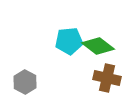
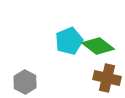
cyan pentagon: rotated 16 degrees counterclockwise
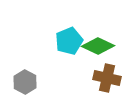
green diamond: rotated 12 degrees counterclockwise
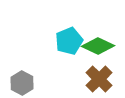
brown cross: moved 8 px left, 1 px down; rotated 32 degrees clockwise
gray hexagon: moved 3 px left, 1 px down
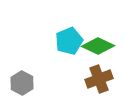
brown cross: rotated 24 degrees clockwise
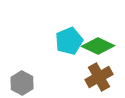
brown cross: moved 2 px up; rotated 8 degrees counterclockwise
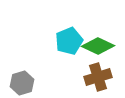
brown cross: moved 1 px left; rotated 12 degrees clockwise
gray hexagon: rotated 15 degrees clockwise
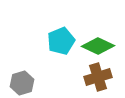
cyan pentagon: moved 8 px left
